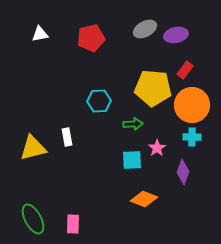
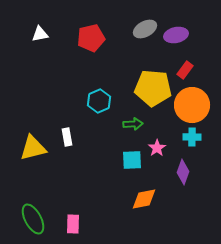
cyan hexagon: rotated 20 degrees counterclockwise
orange diamond: rotated 32 degrees counterclockwise
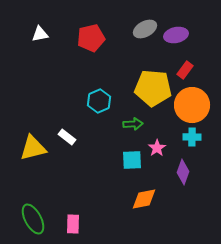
white rectangle: rotated 42 degrees counterclockwise
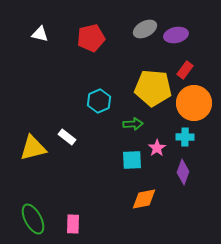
white triangle: rotated 24 degrees clockwise
orange circle: moved 2 px right, 2 px up
cyan cross: moved 7 px left
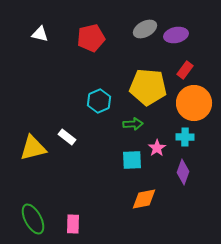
yellow pentagon: moved 5 px left, 1 px up
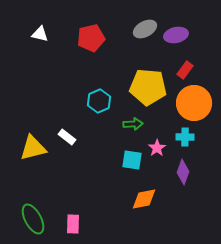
cyan square: rotated 10 degrees clockwise
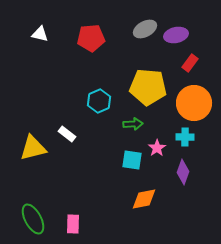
red pentagon: rotated 8 degrees clockwise
red rectangle: moved 5 px right, 7 px up
white rectangle: moved 3 px up
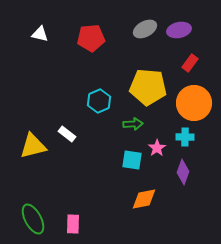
purple ellipse: moved 3 px right, 5 px up
yellow triangle: moved 2 px up
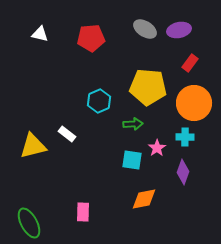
gray ellipse: rotated 60 degrees clockwise
green ellipse: moved 4 px left, 4 px down
pink rectangle: moved 10 px right, 12 px up
